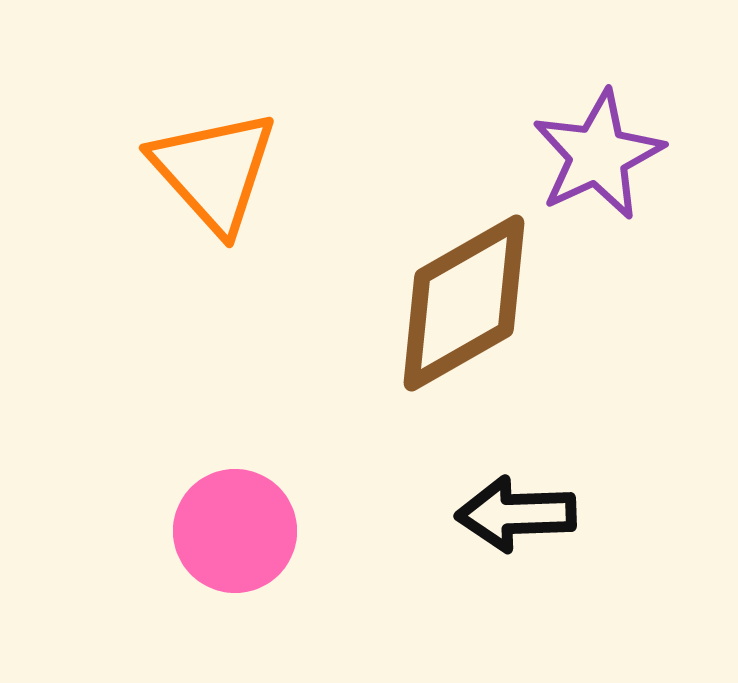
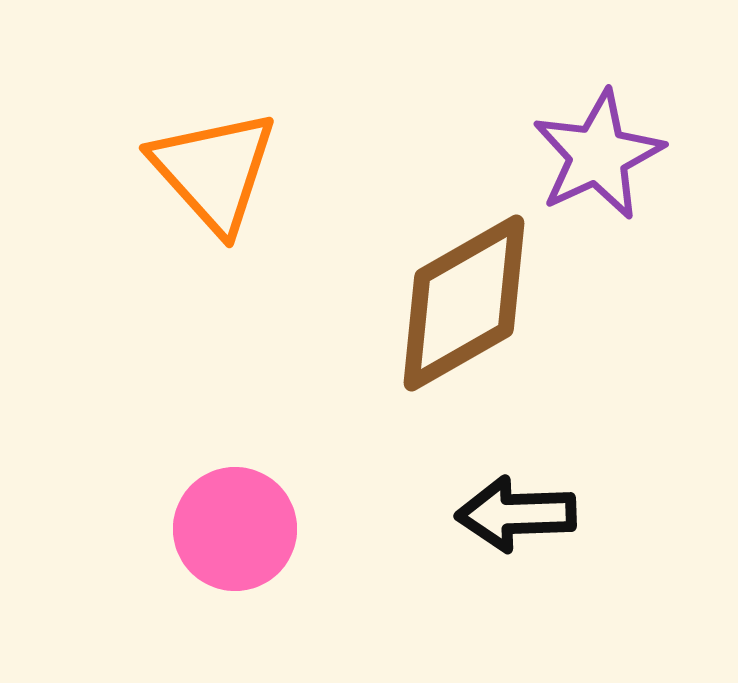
pink circle: moved 2 px up
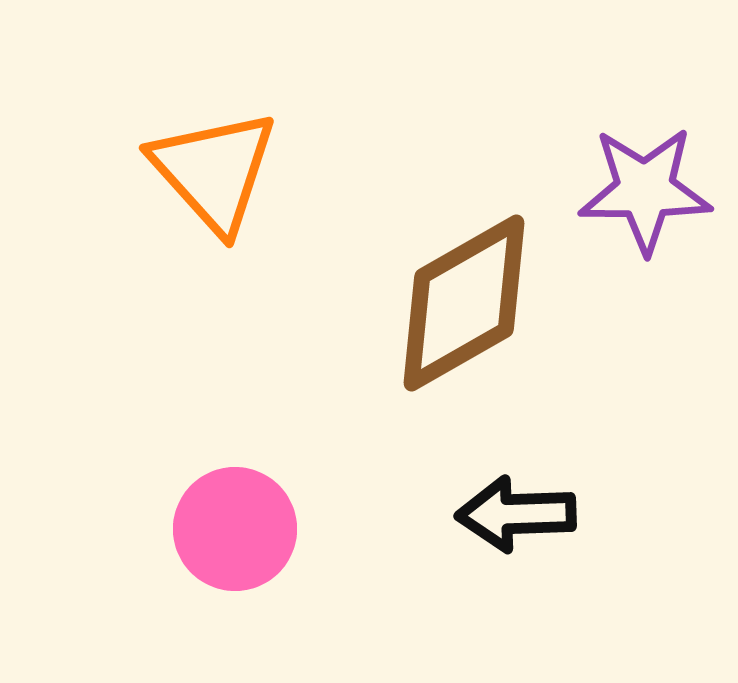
purple star: moved 47 px right, 35 px down; rotated 25 degrees clockwise
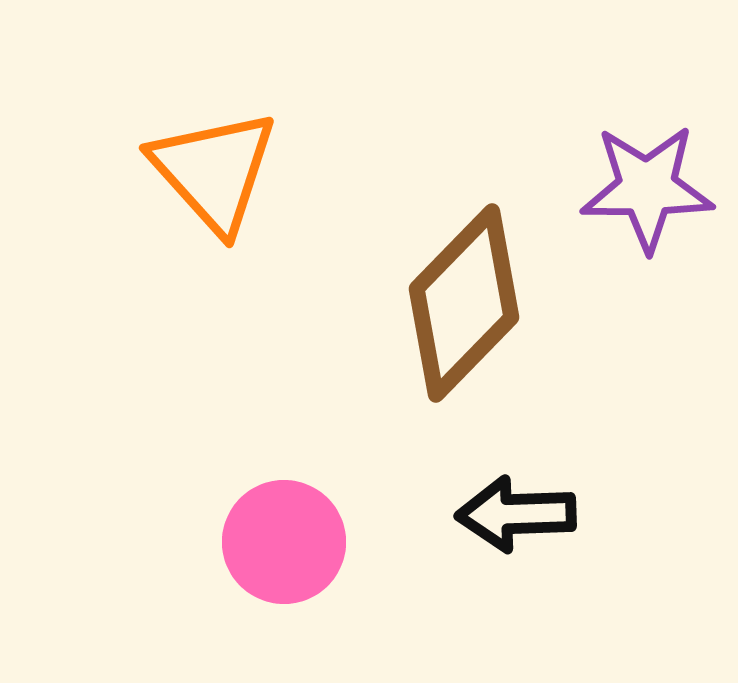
purple star: moved 2 px right, 2 px up
brown diamond: rotated 16 degrees counterclockwise
pink circle: moved 49 px right, 13 px down
